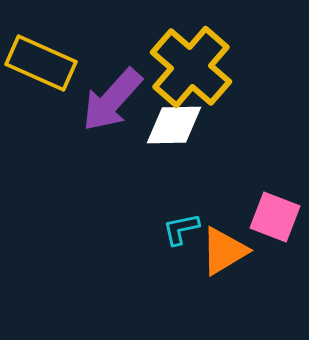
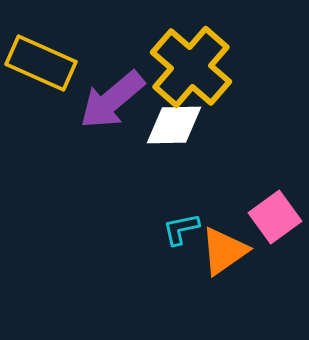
purple arrow: rotated 8 degrees clockwise
pink square: rotated 33 degrees clockwise
orange triangle: rotated 4 degrees counterclockwise
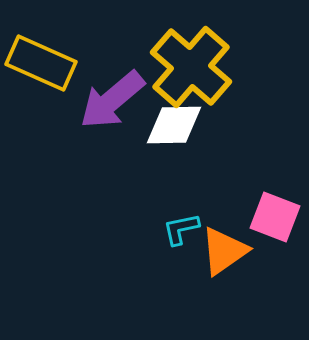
pink square: rotated 33 degrees counterclockwise
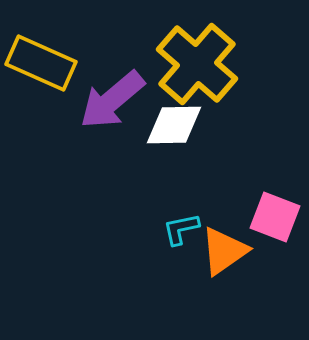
yellow cross: moved 6 px right, 3 px up
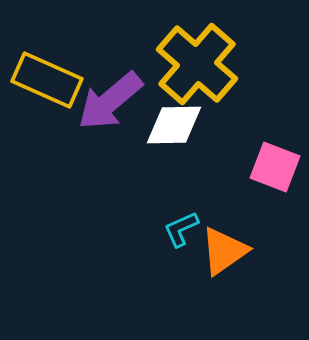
yellow rectangle: moved 6 px right, 17 px down
purple arrow: moved 2 px left, 1 px down
pink square: moved 50 px up
cyan L-shape: rotated 12 degrees counterclockwise
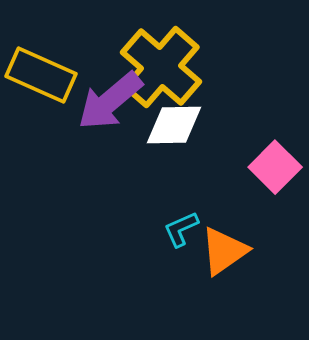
yellow cross: moved 36 px left, 3 px down
yellow rectangle: moved 6 px left, 5 px up
pink square: rotated 24 degrees clockwise
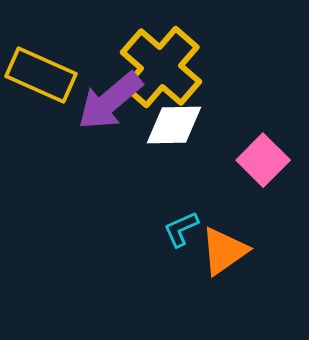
pink square: moved 12 px left, 7 px up
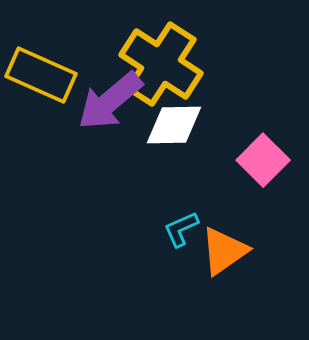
yellow cross: moved 3 px up; rotated 8 degrees counterclockwise
